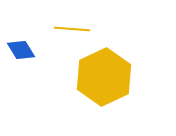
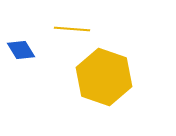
yellow hexagon: rotated 16 degrees counterclockwise
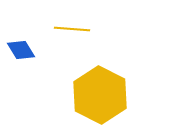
yellow hexagon: moved 4 px left, 18 px down; rotated 8 degrees clockwise
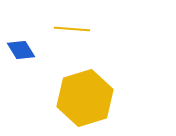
yellow hexagon: moved 15 px left, 3 px down; rotated 16 degrees clockwise
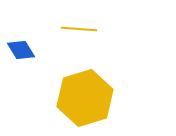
yellow line: moved 7 px right
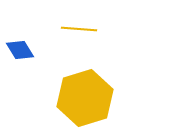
blue diamond: moved 1 px left
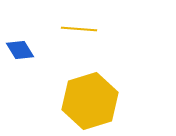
yellow hexagon: moved 5 px right, 3 px down
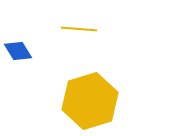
blue diamond: moved 2 px left, 1 px down
